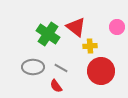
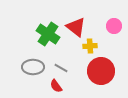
pink circle: moved 3 px left, 1 px up
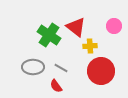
green cross: moved 1 px right, 1 px down
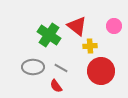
red triangle: moved 1 px right, 1 px up
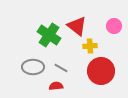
red semicircle: rotated 120 degrees clockwise
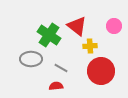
gray ellipse: moved 2 px left, 8 px up
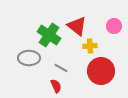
gray ellipse: moved 2 px left, 1 px up
red semicircle: rotated 72 degrees clockwise
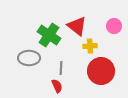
gray line: rotated 64 degrees clockwise
red semicircle: moved 1 px right
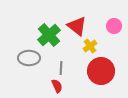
green cross: rotated 15 degrees clockwise
yellow cross: rotated 32 degrees counterclockwise
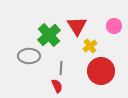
red triangle: rotated 20 degrees clockwise
gray ellipse: moved 2 px up
